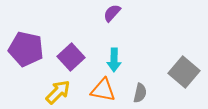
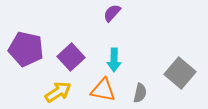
gray square: moved 4 px left, 1 px down
yellow arrow: rotated 12 degrees clockwise
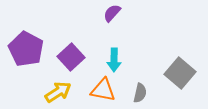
purple pentagon: rotated 16 degrees clockwise
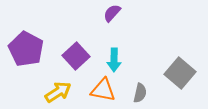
purple square: moved 5 px right, 1 px up
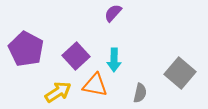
purple semicircle: moved 1 px right
orange triangle: moved 8 px left, 5 px up
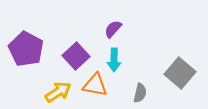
purple semicircle: moved 16 px down
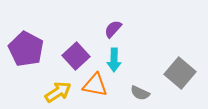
gray semicircle: rotated 102 degrees clockwise
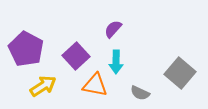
cyan arrow: moved 2 px right, 2 px down
yellow arrow: moved 15 px left, 6 px up
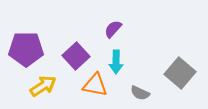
purple pentagon: rotated 28 degrees counterclockwise
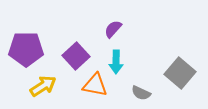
gray semicircle: moved 1 px right
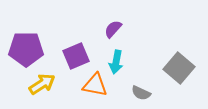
purple square: rotated 20 degrees clockwise
cyan arrow: rotated 10 degrees clockwise
gray square: moved 1 px left, 5 px up
yellow arrow: moved 1 px left, 2 px up
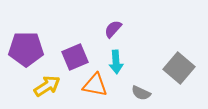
purple square: moved 1 px left, 1 px down
cyan arrow: rotated 15 degrees counterclockwise
yellow arrow: moved 5 px right, 2 px down
